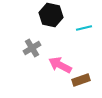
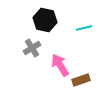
black hexagon: moved 6 px left, 5 px down
pink arrow: rotated 30 degrees clockwise
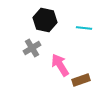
cyan line: rotated 21 degrees clockwise
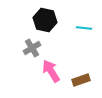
pink arrow: moved 9 px left, 6 px down
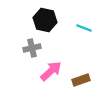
cyan line: rotated 14 degrees clockwise
gray cross: rotated 18 degrees clockwise
pink arrow: rotated 80 degrees clockwise
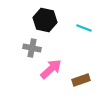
gray cross: rotated 24 degrees clockwise
pink arrow: moved 2 px up
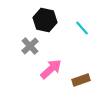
cyan line: moved 2 px left; rotated 28 degrees clockwise
gray cross: moved 2 px left, 2 px up; rotated 36 degrees clockwise
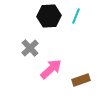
black hexagon: moved 4 px right, 4 px up; rotated 15 degrees counterclockwise
cyan line: moved 6 px left, 12 px up; rotated 63 degrees clockwise
gray cross: moved 2 px down
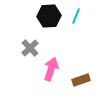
pink arrow: rotated 30 degrees counterclockwise
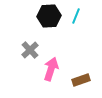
gray cross: moved 2 px down
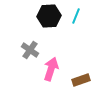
gray cross: rotated 12 degrees counterclockwise
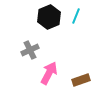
black hexagon: moved 1 px down; rotated 20 degrees counterclockwise
gray cross: rotated 30 degrees clockwise
pink arrow: moved 2 px left, 4 px down; rotated 10 degrees clockwise
